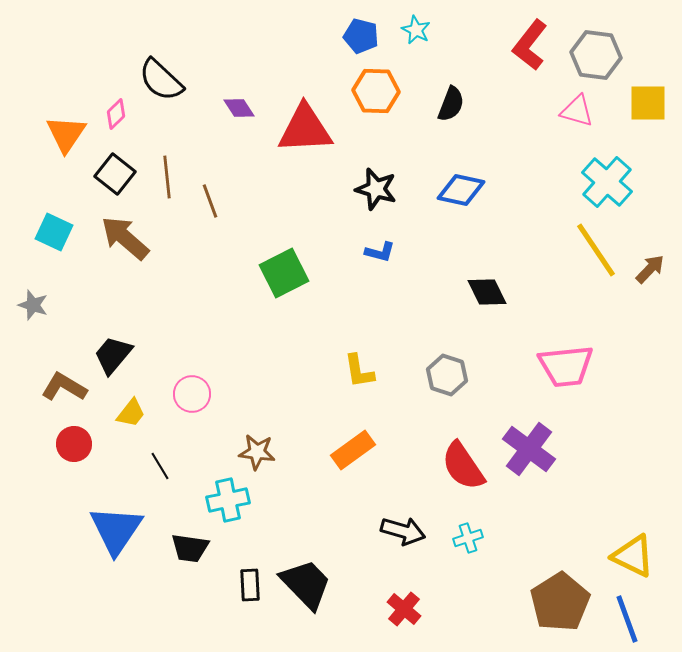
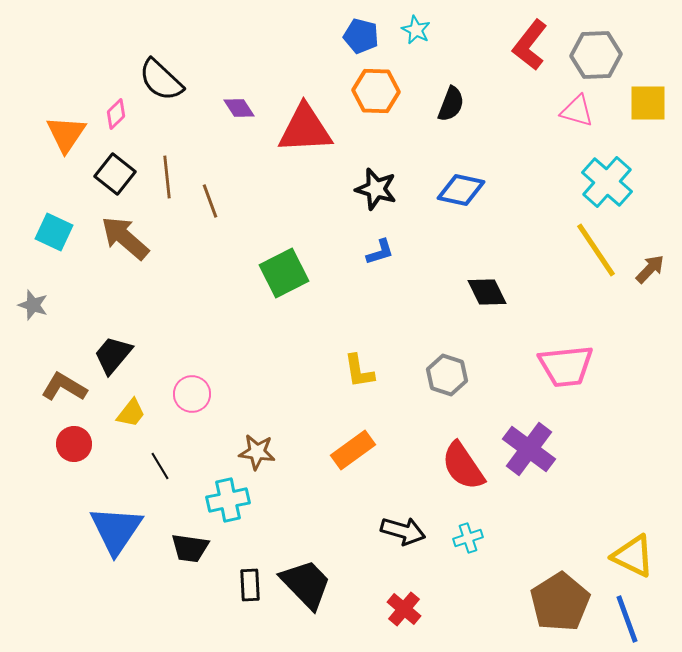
gray hexagon at (596, 55): rotated 9 degrees counterclockwise
blue L-shape at (380, 252): rotated 32 degrees counterclockwise
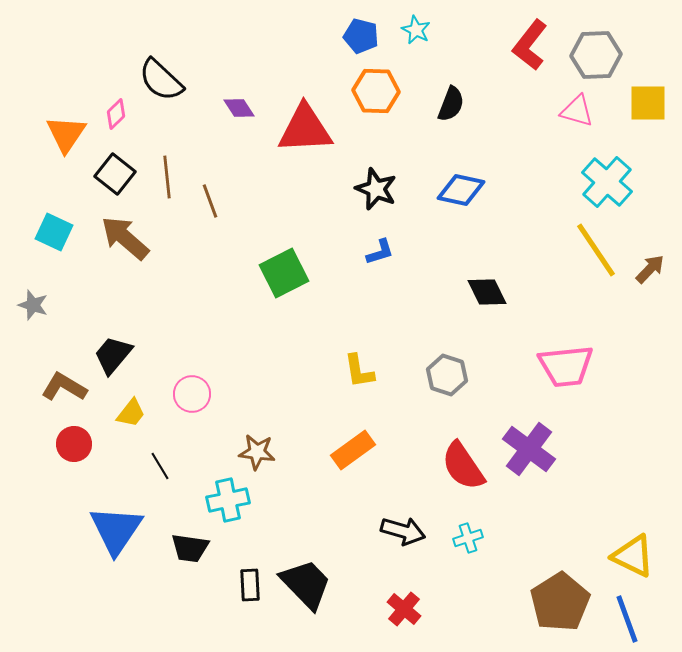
black star at (376, 189): rotated 6 degrees clockwise
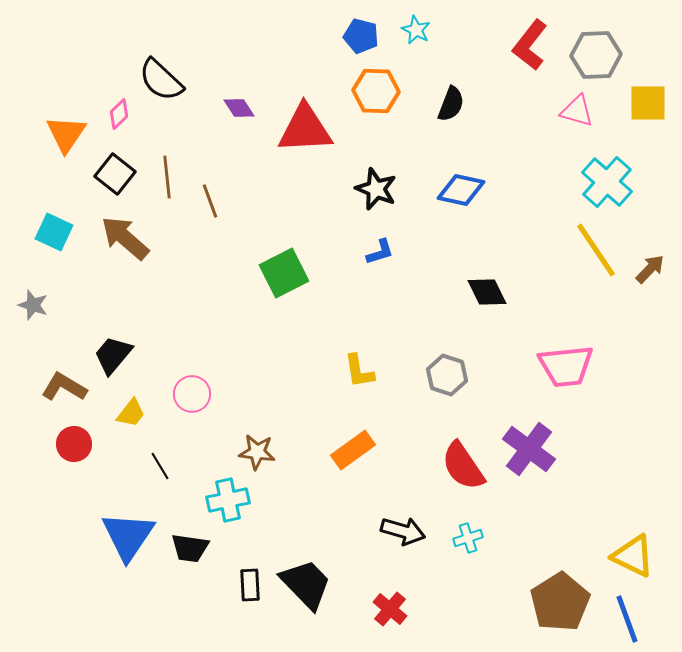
pink diamond at (116, 114): moved 3 px right
blue triangle at (116, 530): moved 12 px right, 6 px down
red cross at (404, 609): moved 14 px left
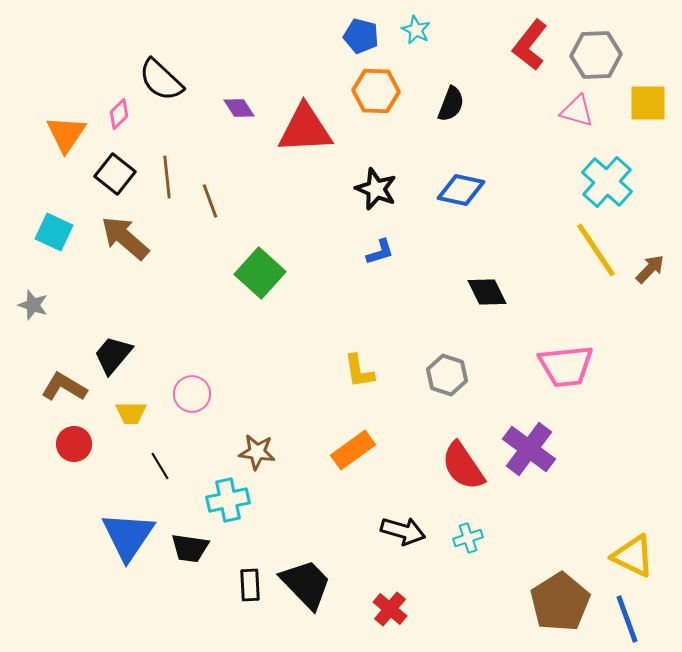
green square at (284, 273): moved 24 px left; rotated 21 degrees counterclockwise
yellow trapezoid at (131, 413): rotated 52 degrees clockwise
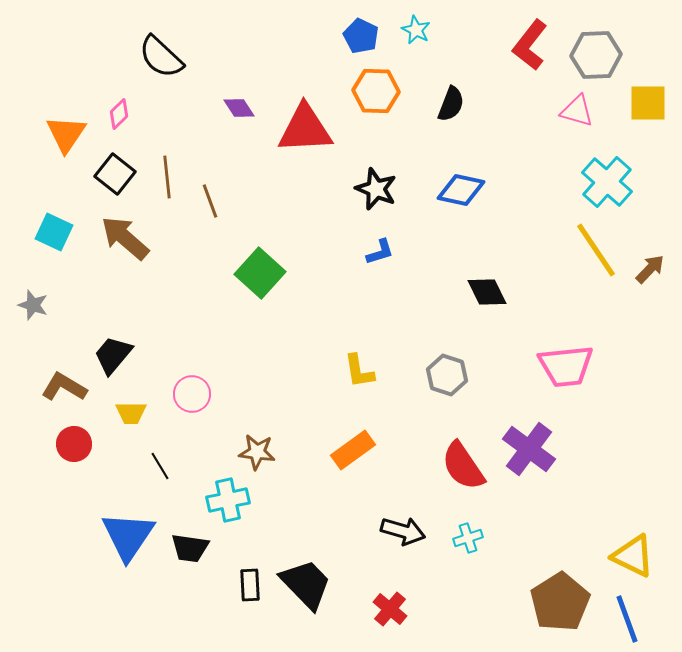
blue pentagon at (361, 36): rotated 12 degrees clockwise
black semicircle at (161, 80): moved 23 px up
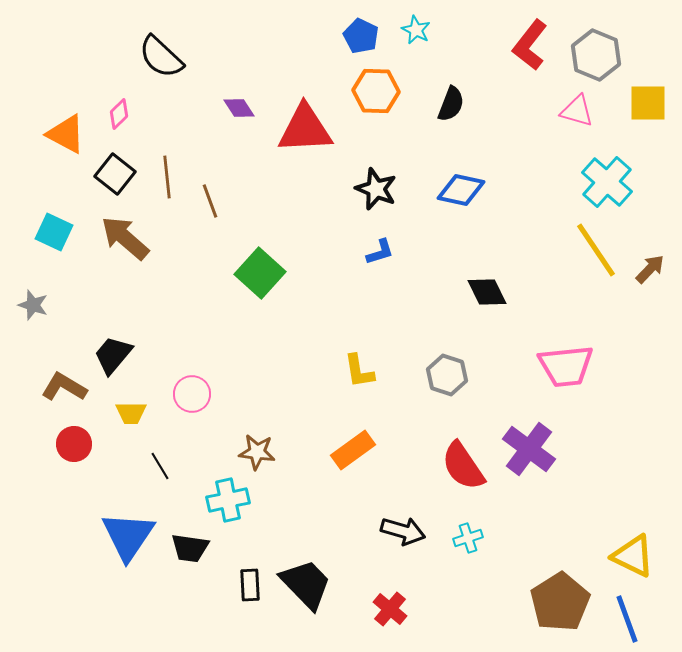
gray hexagon at (596, 55): rotated 24 degrees clockwise
orange triangle at (66, 134): rotated 36 degrees counterclockwise
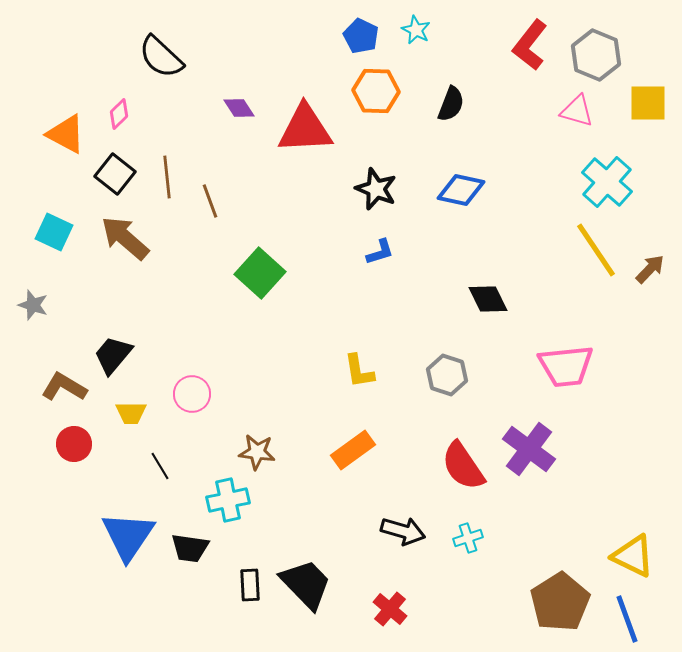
black diamond at (487, 292): moved 1 px right, 7 px down
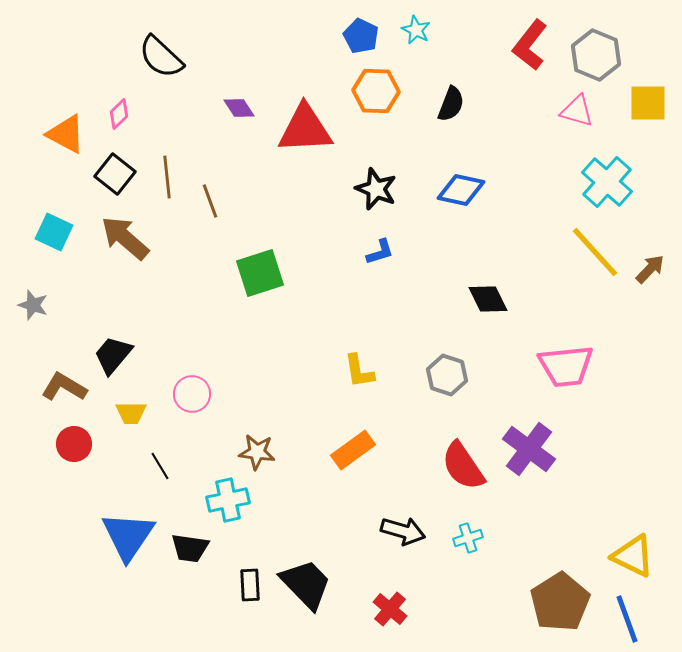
yellow line at (596, 250): moved 1 px left, 2 px down; rotated 8 degrees counterclockwise
green square at (260, 273): rotated 30 degrees clockwise
